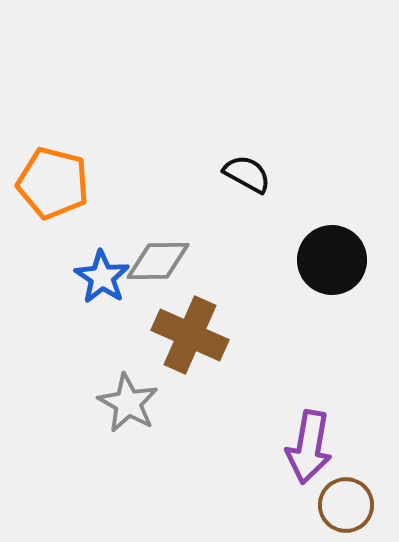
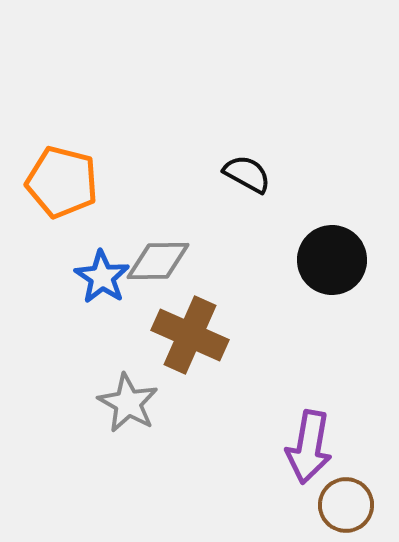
orange pentagon: moved 9 px right, 1 px up
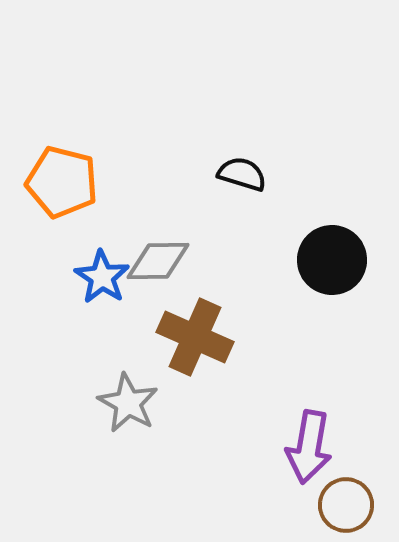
black semicircle: moved 5 px left; rotated 12 degrees counterclockwise
brown cross: moved 5 px right, 2 px down
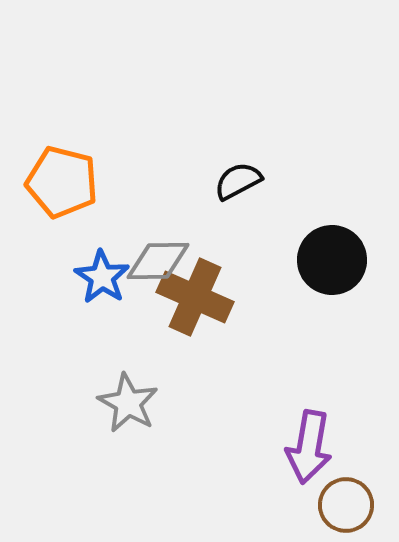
black semicircle: moved 4 px left, 7 px down; rotated 45 degrees counterclockwise
brown cross: moved 40 px up
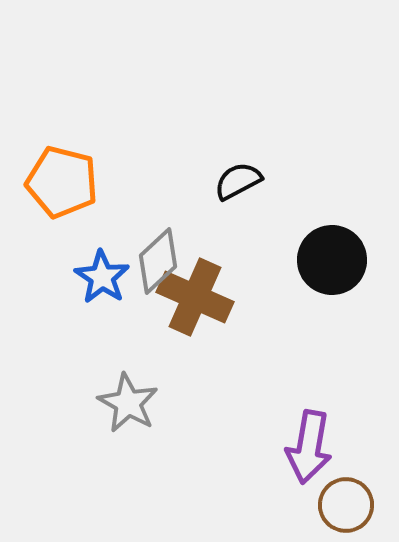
gray diamond: rotated 42 degrees counterclockwise
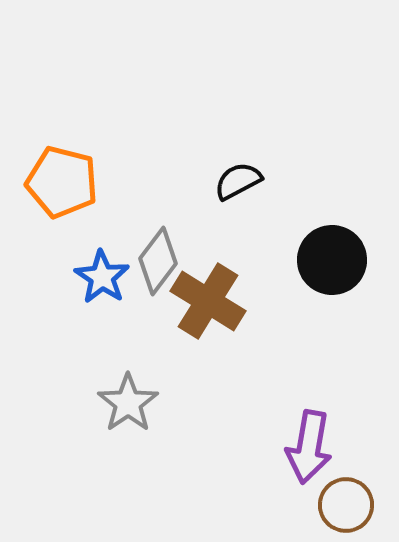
gray diamond: rotated 10 degrees counterclockwise
brown cross: moved 13 px right, 4 px down; rotated 8 degrees clockwise
gray star: rotated 8 degrees clockwise
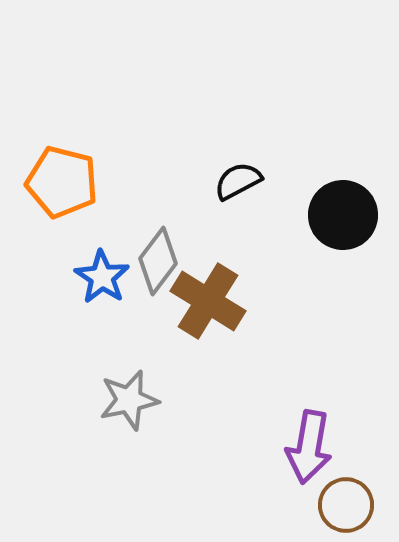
black circle: moved 11 px right, 45 px up
gray star: moved 1 px right, 3 px up; rotated 22 degrees clockwise
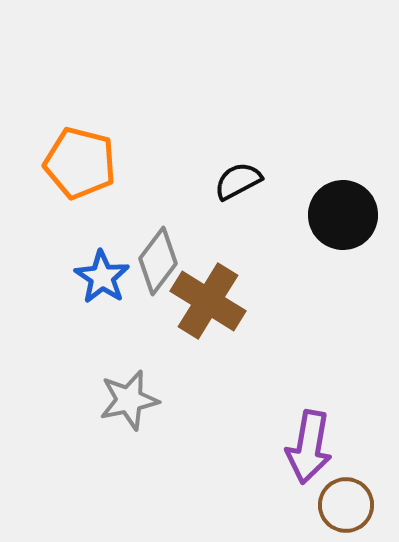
orange pentagon: moved 18 px right, 19 px up
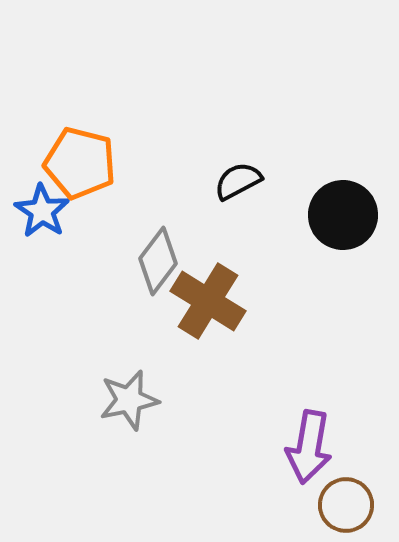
blue star: moved 60 px left, 66 px up
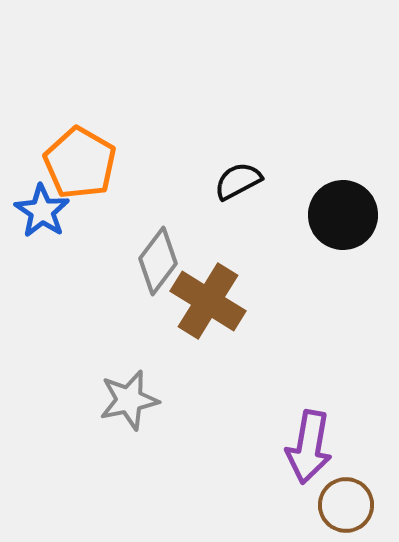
orange pentagon: rotated 16 degrees clockwise
